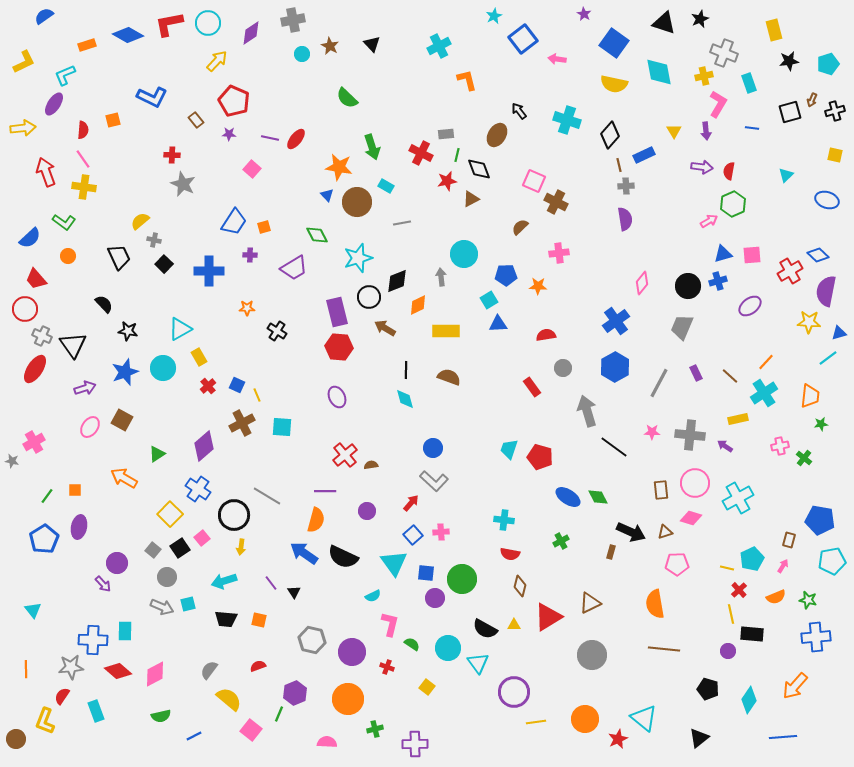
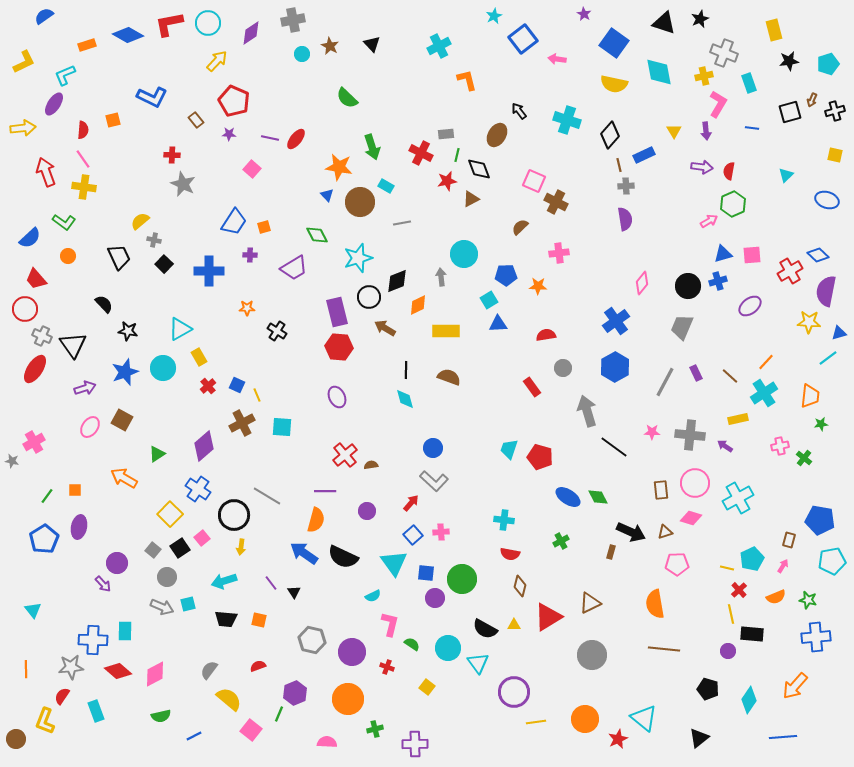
brown circle at (357, 202): moved 3 px right
gray line at (659, 383): moved 6 px right, 1 px up
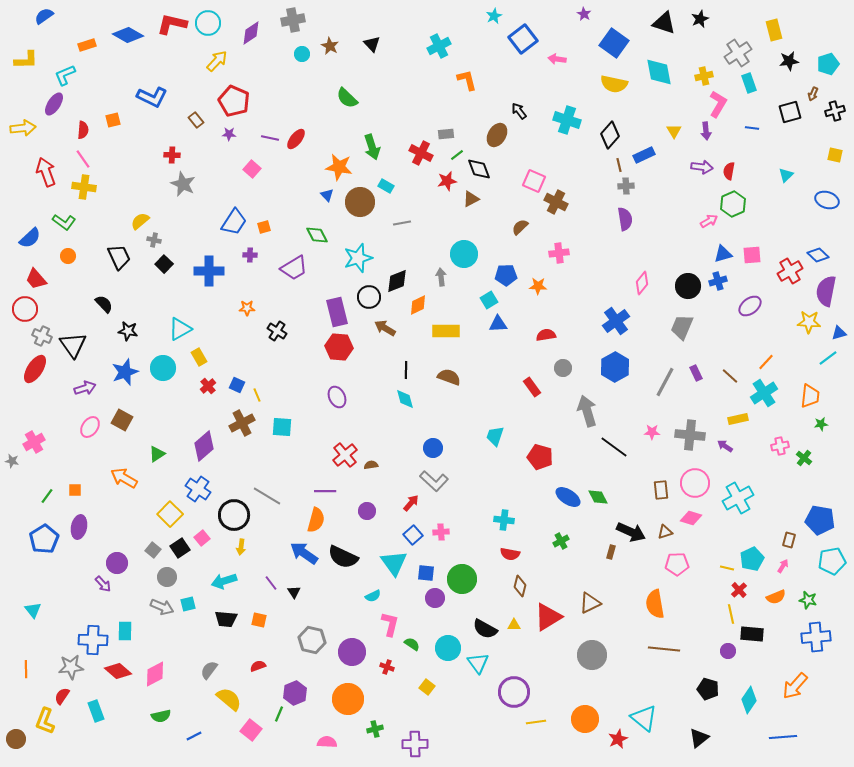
red L-shape at (169, 24): moved 3 px right; rotated 24 degrees clockwise
gray cross at (724, 53): moved 14 px right; rotated 36 degrees clockwise
yellow L-shape at (24, 62): moved 2 px right, 2 px up; rotated 25 degrees clockwise
brown arrow at (812, 100): moved 1 px right, 6 px up
green line at (457, 155): rotated 40 degrees clockwise
cyan trapezoid at (509, 449): moved 14 px left, 13 px up
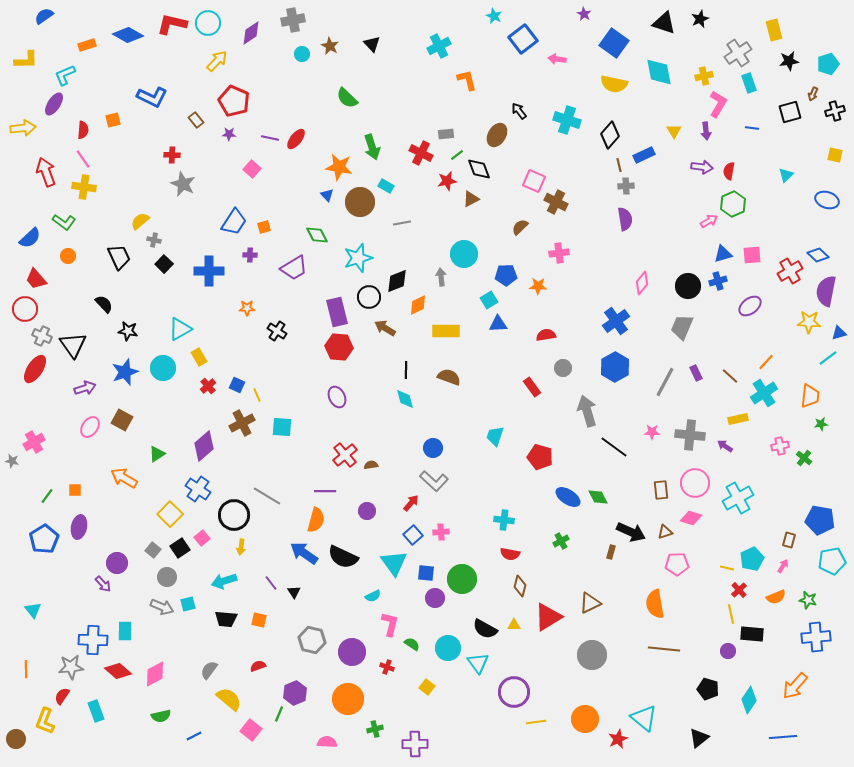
cyan star at (494, 16): rotated 21 degrees counterclockwise
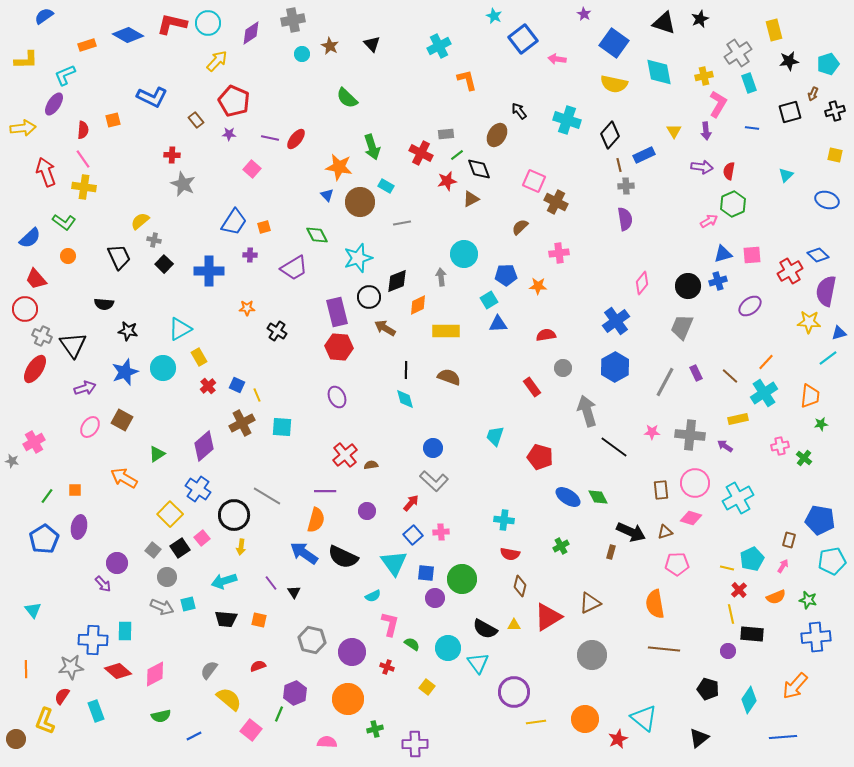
black semicircle at (104, 304): rotated 138 degrees clockwise
green cross at (561, 541): moved 5 px down
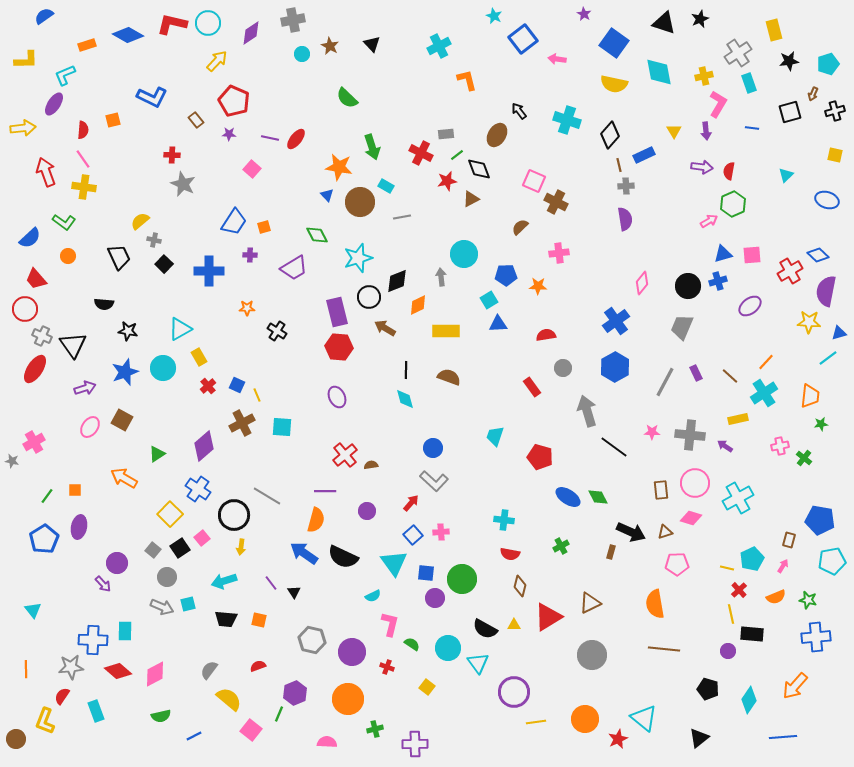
gray line at (402, 223): moved 6 px up
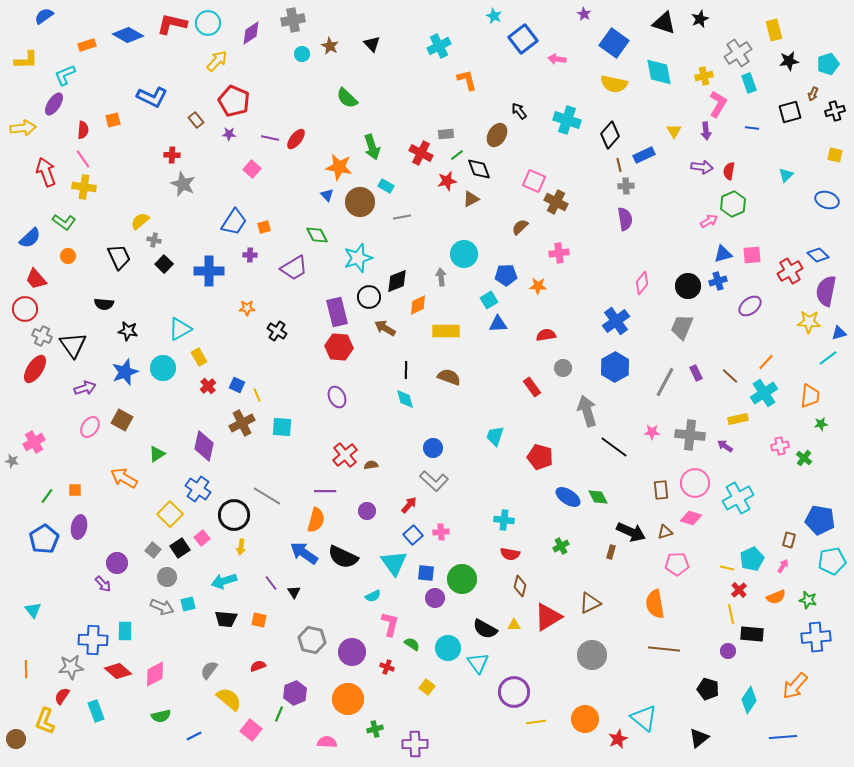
purple diamond at (204, 446): rotated 36 degrees counterclockwise
red arrow at (411, 503): moved 2 px left, 2 px down
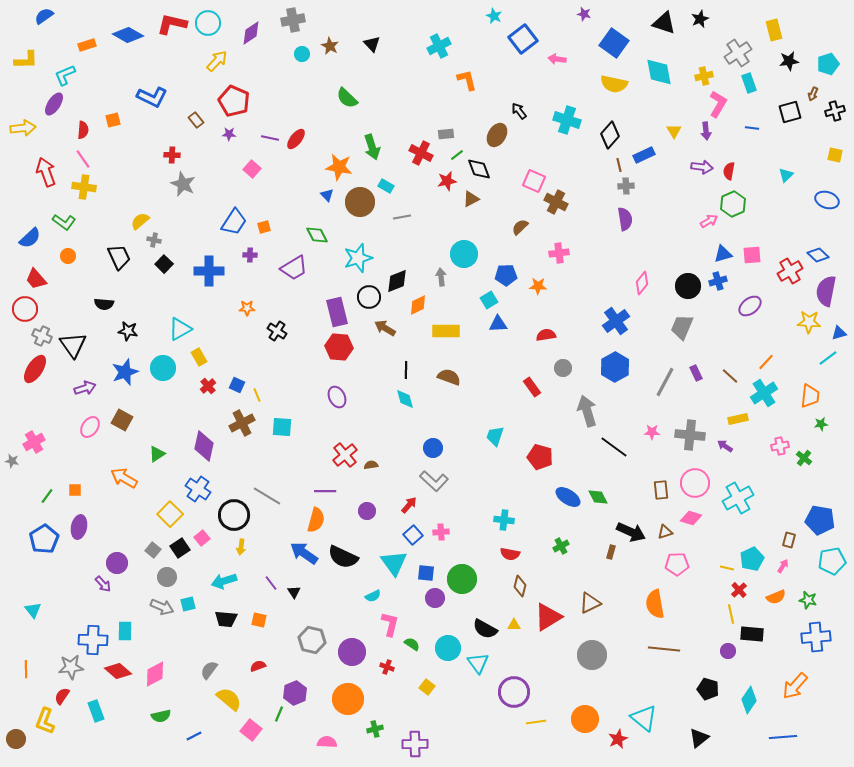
purple star at (584, 14): rotated 16 degrees counterclockwise
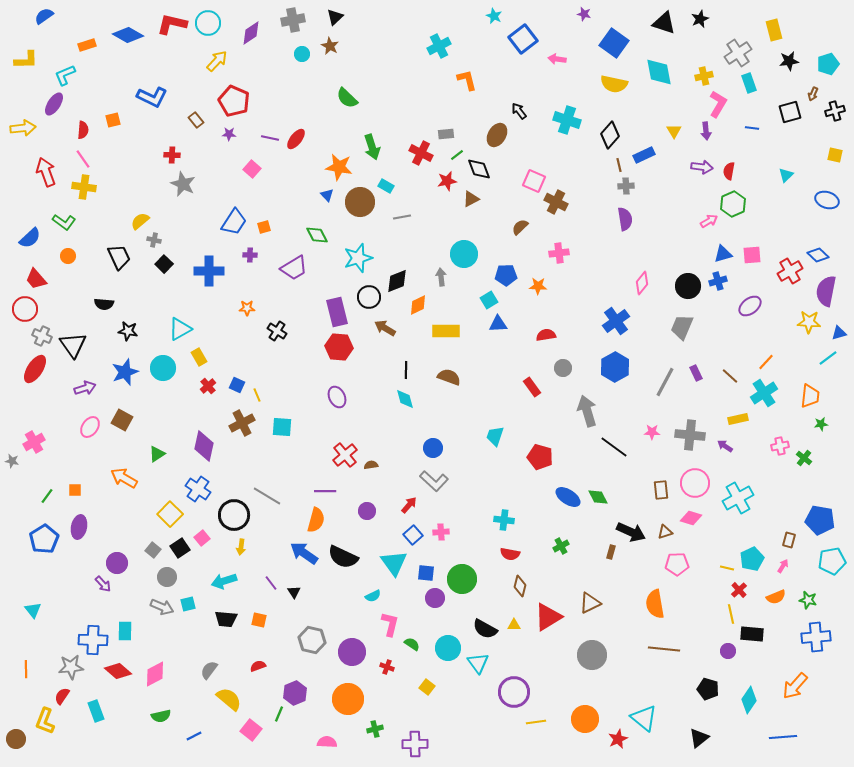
black triangle at (372, 44): moved 37 px left, 27 px up; rotated 30 degrees clockwise
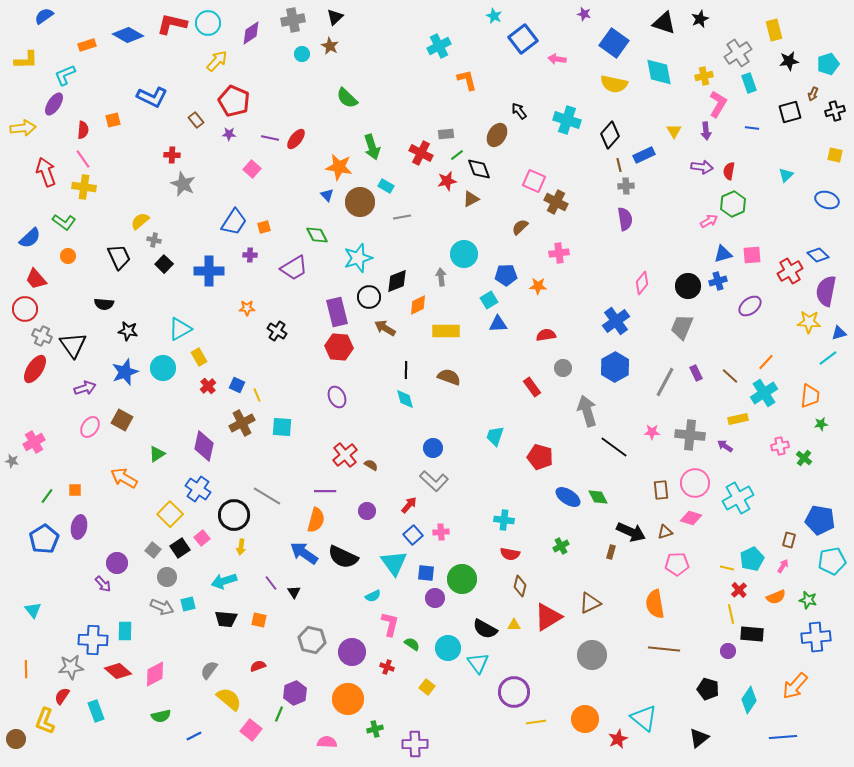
brown semicircle at (371, 465): rotated 40 degrees clockwise
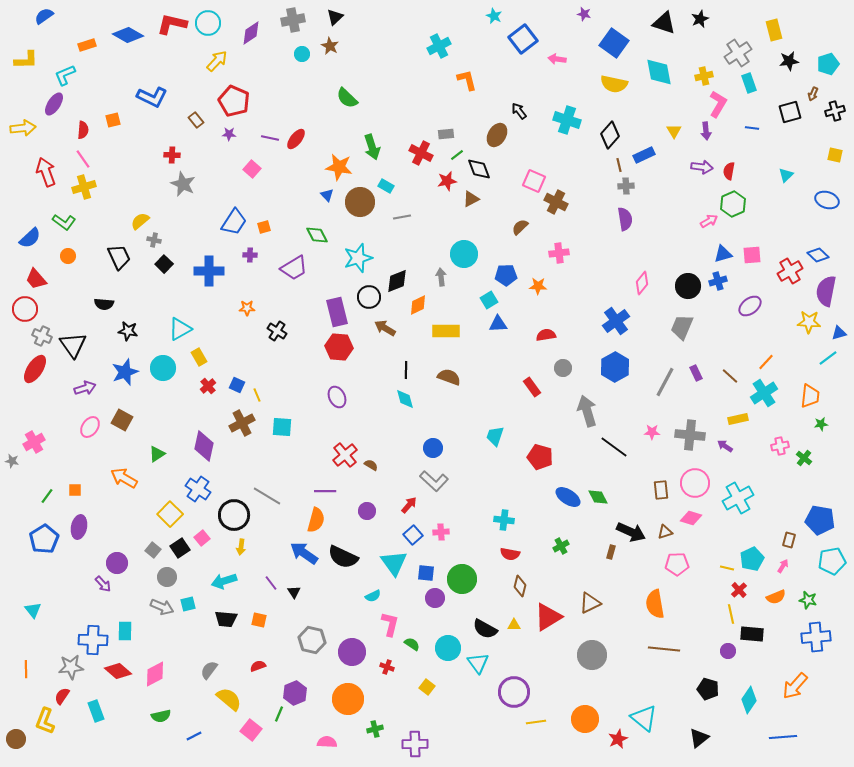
yellow cross at (84, 187): rotated 25 degrees counterclockwise
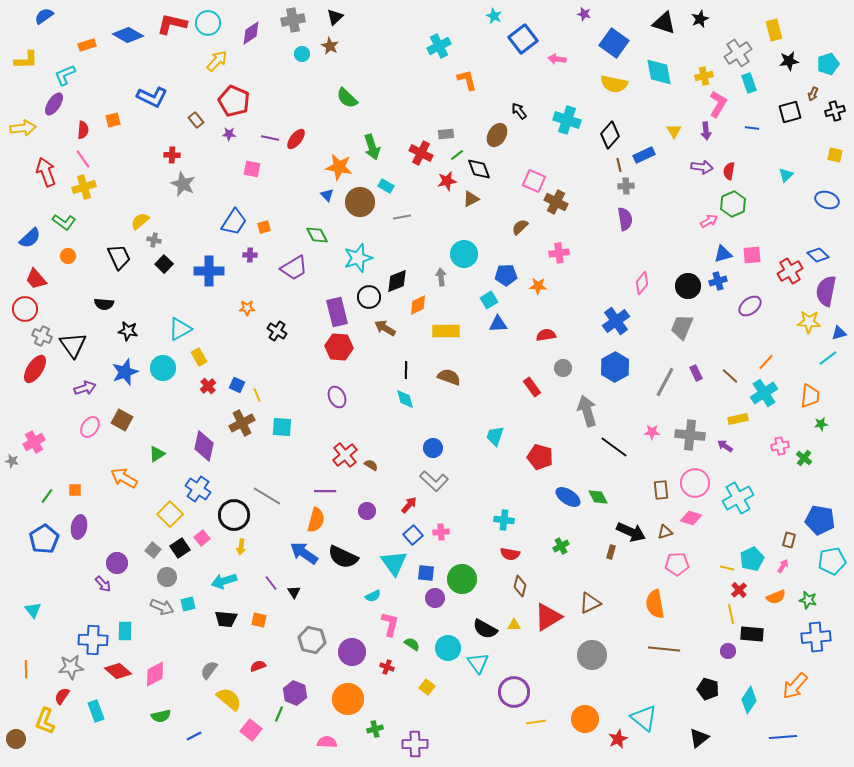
pink square at (252, 169): rotated 30 degrees counterclockwise
purple hexagon at (295, 693): rotated 15 degrees counterclockwise
